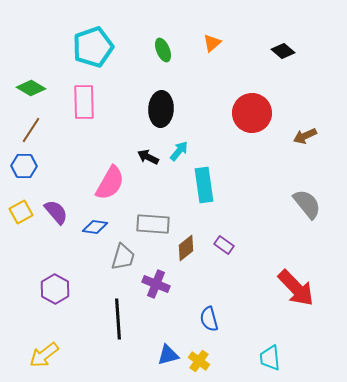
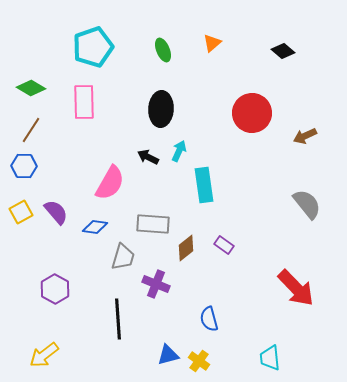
cyan arrow: rotated 15 degrees counterclockwise
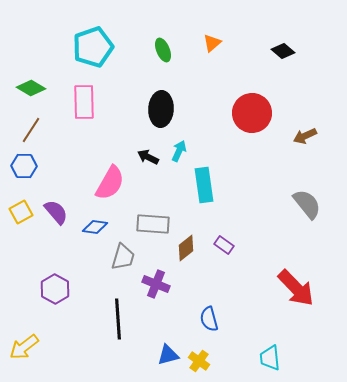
yellow arrow: moved 20 px left, 8 px up
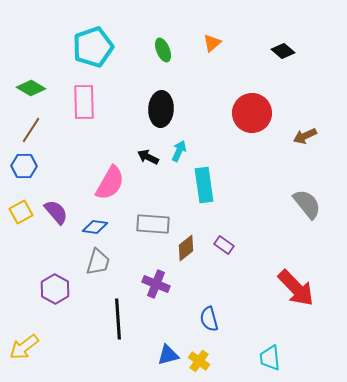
gray trapezoid: moved 25 px left, 5 px down
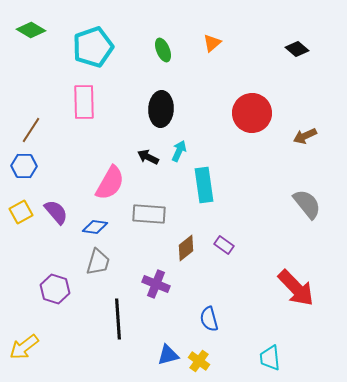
black diamond: moved 14 px right, 2 px up
green diamond: moved 58 px up
gray rectangle: moved 4 px left, 10 px up
purple hexagon: rotated 12 degrees counterclockwise
